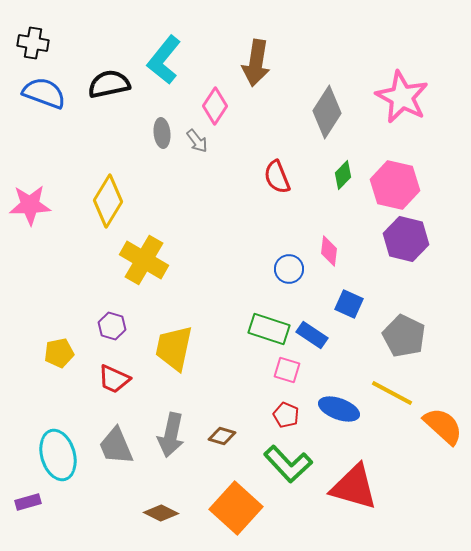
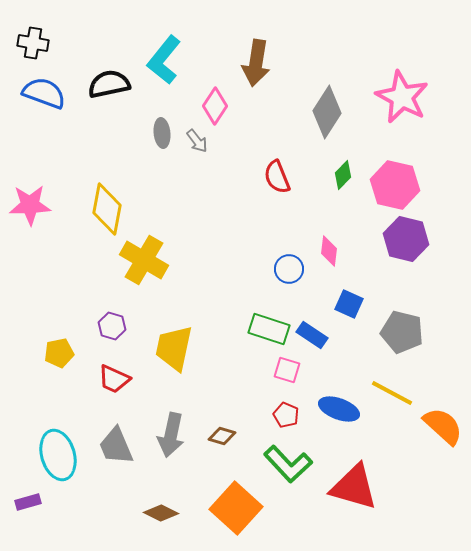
yellow diamond at (108, 201): moved 1 px left, 8 px down; rotated 21 degrees counterclockwise
gray pentagon at (404, 336): moved 2 px left, 4 px up; rotated 12 degrees counterclockwise
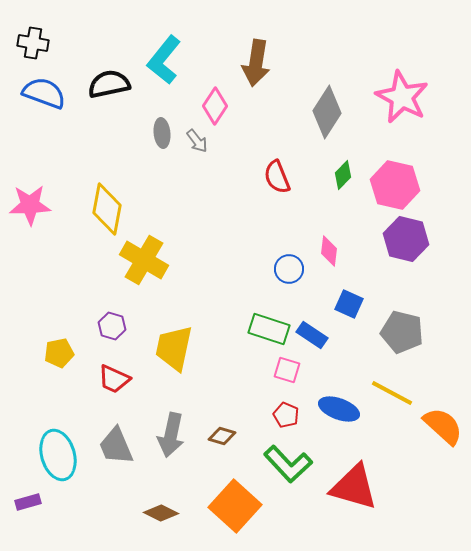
orange square at (236, 508): moved 1 px left, 2 px up
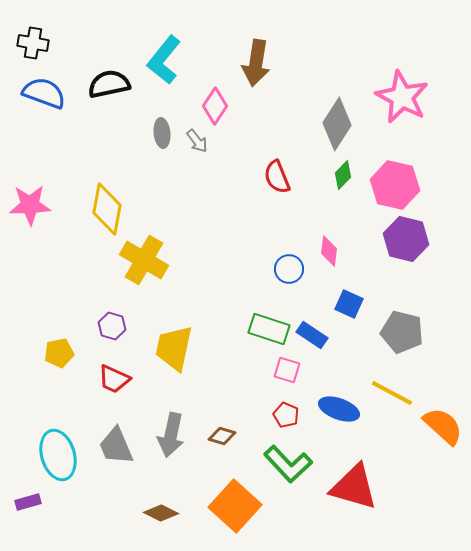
gray diamond at (327, 112): moved 10 px right, 12 px down
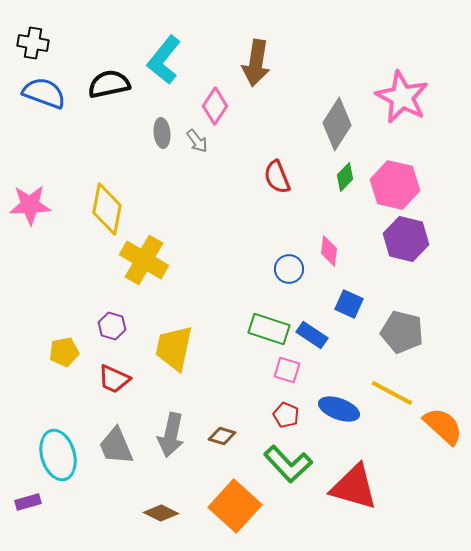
green diamond at (343, 175): moved 2 px right, 2 px down
yellow pentagon at (59, 353): moved 5 px right, 1 px up
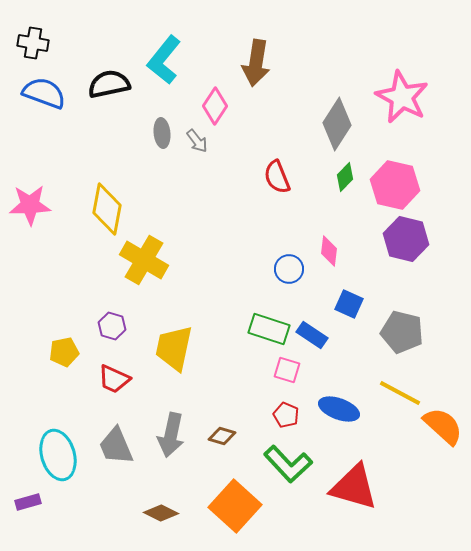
yellow line at (392, 393): moved 8 px right
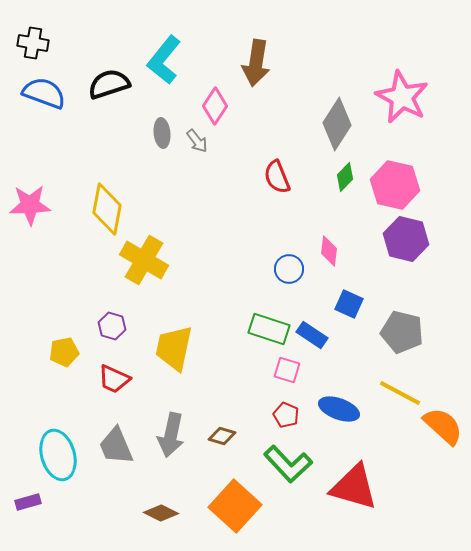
black semicircle at (109, 84): rotated 6 degrees counterclockwise
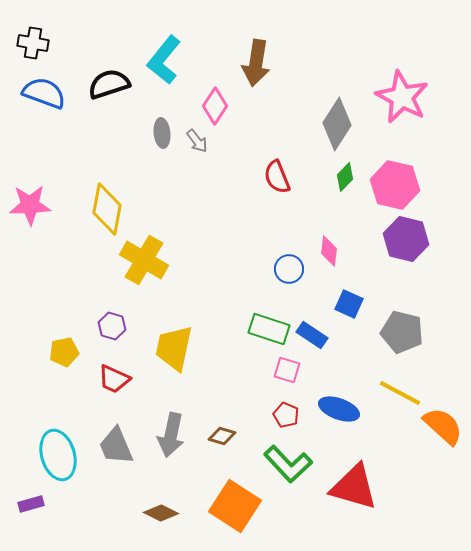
purple rectangle at (28, 502): moved 3 px right, 2 px down
orange square at (235, 506): rotated 9 degrees counterclockwise
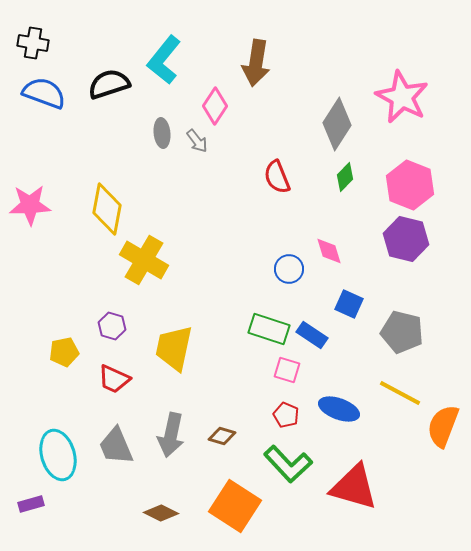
pink hexagon at (395, 185): moved 15 px right; rotated 9 degrees clockwise
pink diamond at (329, 251): rotated 24 degrees counterclockwise
orange semicircle at (443, 426): rotated 111 degrees counterclockwise
